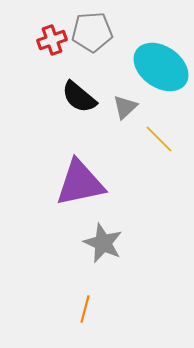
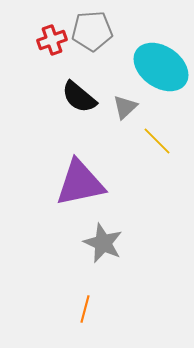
gray pentagon: moved 1 px up
yellow line: moved 2 px left, 2 px down
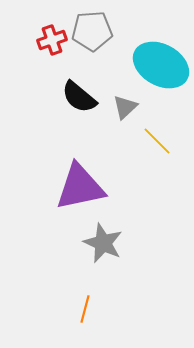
cyan ellipse: moved 2 px up; rotated 6 degrees counterclockwise
purple triangle: moved 4 px down
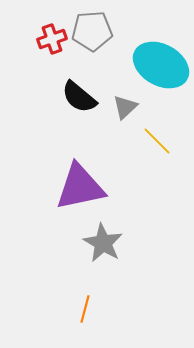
red cross: moved 1 px up
gray star: rotated 6 degrees clockwise
